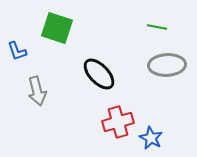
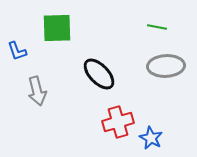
green square: rotated 20 degrees counterclockwise
gray ellipse: moved 1 px left, 1 px down
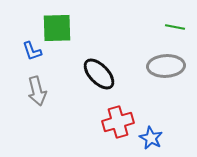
green line: moved 18 px right
blue L-shape: moved 15 px right
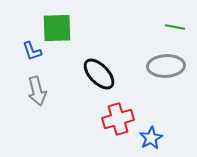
red cross: moved 3 px up
blue star: rotated 15 degrees clockwise
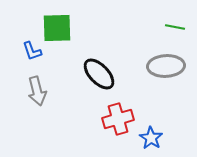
blue star: rotated 10 degrees counterclockwise
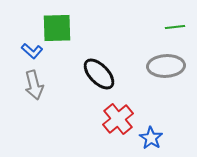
green line: rotated 18 degrees counterclockwise
blue L-shape: rotated 30 degrees counterclockwise
gray arrow: moved 3 px left, 6 px up
red cross: rotated 24 degrees counterclockwise
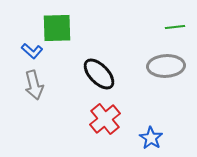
red cross: moved 13 px left
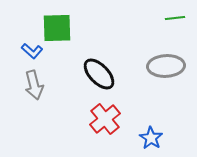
green line: moved 9 px up
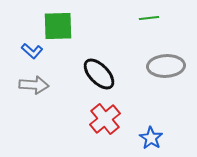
green line: moved 26 px left
green square: moved 1 px right, 2 px up
gray arrow: rotated 72 degrees counterclockwise
